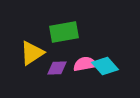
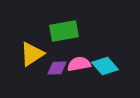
green rectangle: moved 1 px up
yellow triangle: moved 1 px down
pink semicircle: moved 6 px left
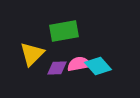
yellow triangle: rotated 12 degrees counterclockwise
cyan diamond: moved 7 px left
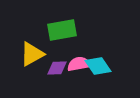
green rectangle: moved 2 px left, 1 px up
yellow triangle: rotated 16 degrees clockwise
cyan diamond: rotated 8 degrees clockwise
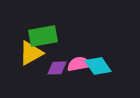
green rectangle: moved 19 px left, 6 px down
yellow triangle: moved 1 px left, 1 px up
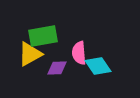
yellow triangle: moved 1 px left, 1 px down
pink semicircle: moved 11 px up; rotated 85 degrees counterclockwise
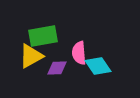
yellow triangle: moved 1 px right, 2 px down
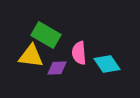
green rectangle: moved 3 px right, 1 px up; rotated 40 degrees clockwise
yellow triangle: rotated 36 degrees clockwise
cyan diamond: moved 9 px right, 2 px up
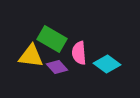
green rectangle: moved 6 px right, 4 px down
cyan diamond: rotated 20 degrees counterclockwise
purple diamond: moved 1 px up; rotated 50 degrees clockwise
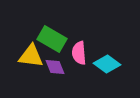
purple diamond: moved 2 px left; rotated 20 degrees clockwise
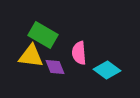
green rectangle: moved 9 px left, 4 px up
cyan diamond: moved 6 px down
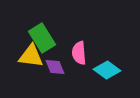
green rectangle: moved 1 px left, 3 px down; rotated 28 degrees clockwise
